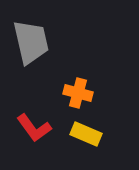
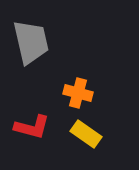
red L-shape: moved 2 px left, 1 px up; rotated 39 degrees counterclockwise
yellow rectangle: rotated 12 degrees clockwise
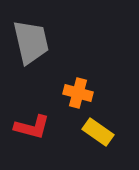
yellow rectangle: moved 12 px right, 2 px up
